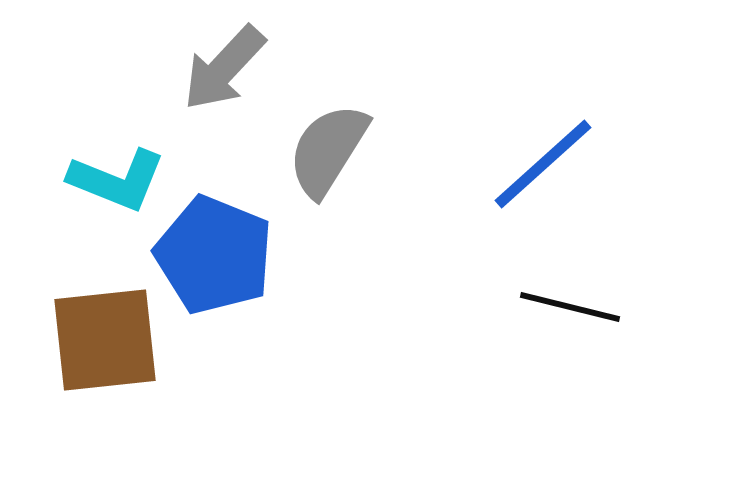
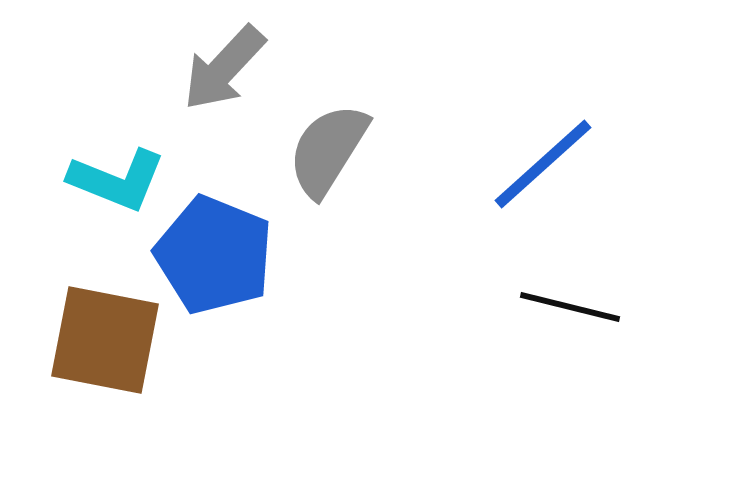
brown square: rotated 17 degrees clockwise
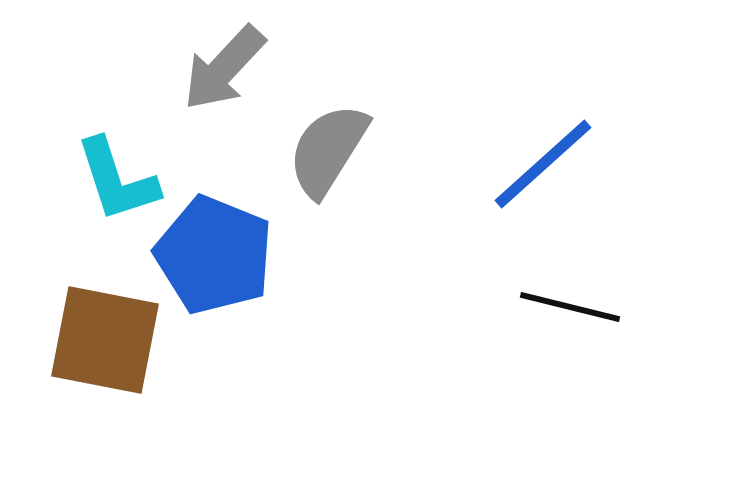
cyan L-shape: rotated 50 degrees clockwise
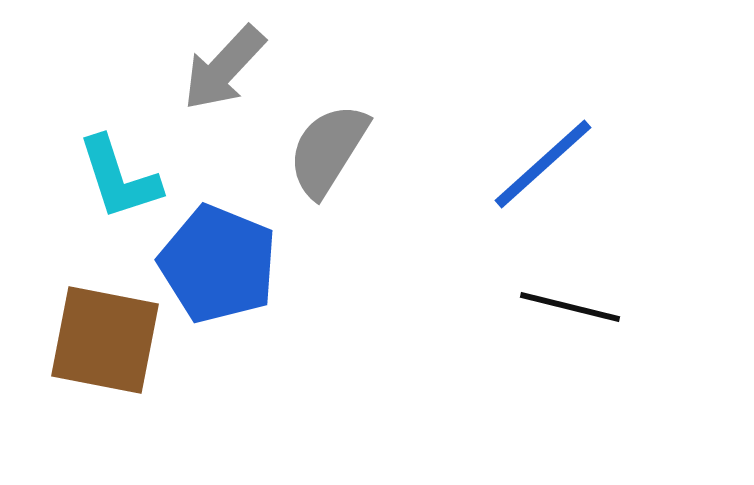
cyan L-shape: moved 2 px right, 2 px up
blue pentagon: moved 4 px right, 9 px down
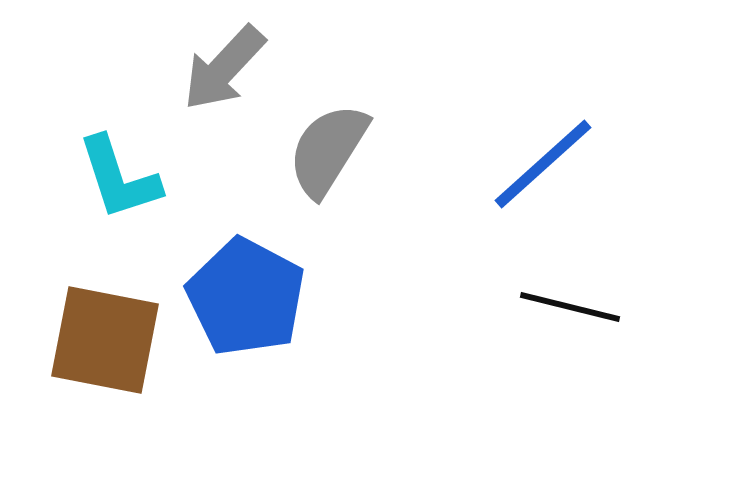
blue pentagon: moved 28 px right, 33 px down; rotated 6 degrees clockwise
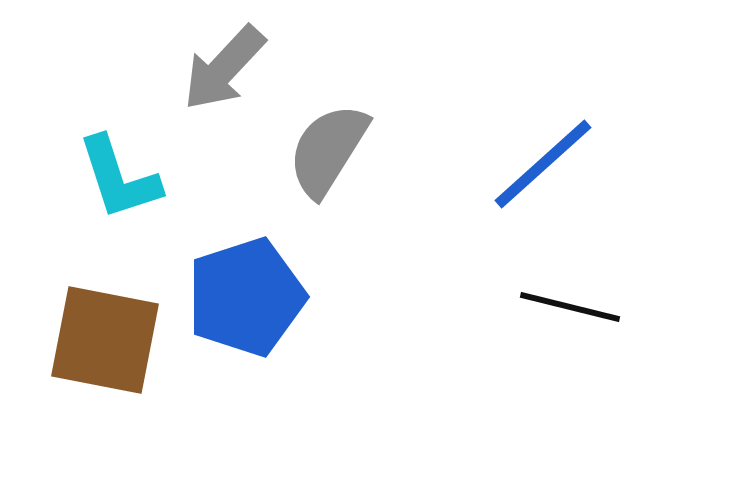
blue pentagon: rotated 26 degrees clockwise
